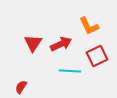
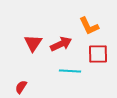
red square: moved 1 px right, 2 px up; rotated 25 degrees clockwise
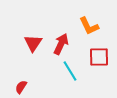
red arrow: rotated 40 degrees counterclockwise
red square: moved 1 px right, 3 px down
cyan line: rotated 55 degrees clockwise
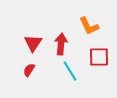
red arrow: rotated 20 degrees counterclockwise
red semicircle: moved 8 px right, 17 px up
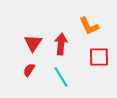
cyan line: moved 9 px left, 6 px down
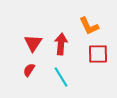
red square: moved 1 px left, 3 px up
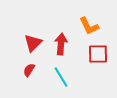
red triangle: rotated 12 degrees clockwise
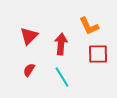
red triangle: moved 4 px left, 7 px up
cyan line: moved 1 px right
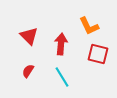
red triangle: rotated 30 degrees counterclockwise
red square: rotated 15 degrees clockwise
red semicircle: moved 1 px left, 1 px down
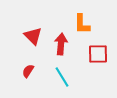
orange L-shape: moved 7 px left, 2 px up; rotated 25 degrees clockwise
red triangle: moved 4 px right
red square: rotated 15 degrees counterclockwise
